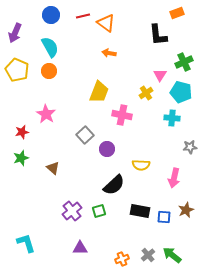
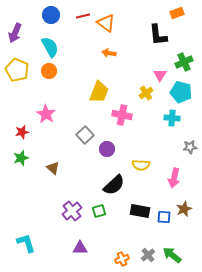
brown star: moved 2 px left, 1 px up
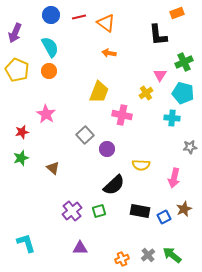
red line: moved 4 px left, 1 px down
cyan pentagon: moved 2 px right, 1 px down
blue square: rotated 32 degrees counterclockwise
